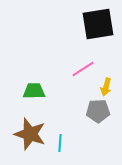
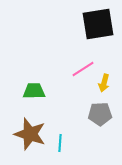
yellow arrow: moved 2 px left, 4 px up
gray pentagon: moved 2 px right, 3 px down
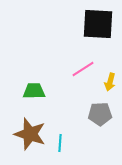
black square: rotated 12 degrees clockwise
yellow arrow: moved 6 px right, 1 px up
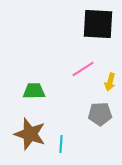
cyan line: moved 1 px right, 1 px down
